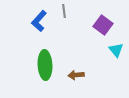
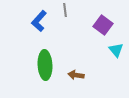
gray line: moved 1 px right, 1 px up
brown arrow: rotated 14 degrees clockwise
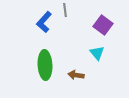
blue L-shape: moved 5 px right, 1 px down
cyan triangle: moved 19 px left, 3 px down
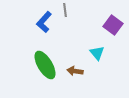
purple square: moved 10 px right
green ellipse: rotated 28 degrees counterclockwise
brown arrow: moved 1 px left, 4 px up
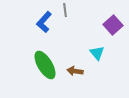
purple square: rotated 12 degrees clockwise
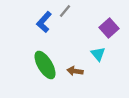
gray line: moved 1 px down; rotated 48 degrees clockwise
purple square: moved 4 px left, 3 px down
cyan triangle: moved 1 px right, 1 px down
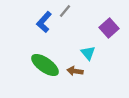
cyan triangle: moved 10 px left, 1 px up
green ellipse: rotated 24 degrees counterclockwise
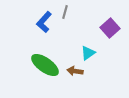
gray line: moved 1 px down; rotated 24 degrees counterclockwise
purple square: moved 1 px right
cyan triangle: rotated 35 degrees clockwise
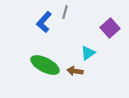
green ellipse: rotated 8 degrees counterclockwise
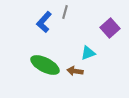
cyan triangle: rotated 14 degrees clockwise
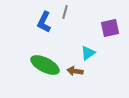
blue L-shape: rotated 15 degrees counterclockwise
purple square: rotated 30 degrees clockwise
cyan triangle: rotated 14 degrees counterclockwise
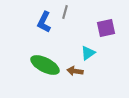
purple square: moved 4 px left
